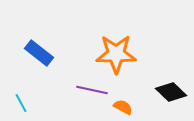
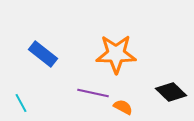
blue rectangle: moved 4 px right, 1 px down
purple line: moved 1 px right, 3 px down
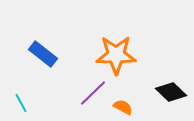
orange star: moved 1 px down
purple line: rotated 56 degrees counterclockwise
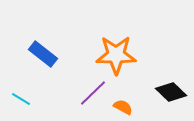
cyan line: moved 4 px up; rotated 30 degrees counterclockwise
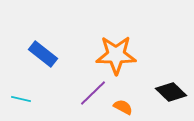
cyan line: rotated 18 degrees counterclockwise
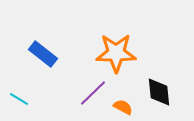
orange star: moved 2 px up
black diamond: moved 12 px left; rotated 40 degrees clockwise
cyan line: moved 2 px left; rotated 18 degrees clockwise
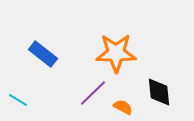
cyan line: moved 1 px left, 1 px down
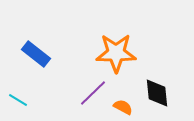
blue rectangle: moved 7 px left
black diamond: moved 2 px left, 1 px down
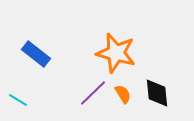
orange star: rotated 15 degrees clockwise
orange semicircle: moved 13 px up; rotated 30 degrees clockwise
